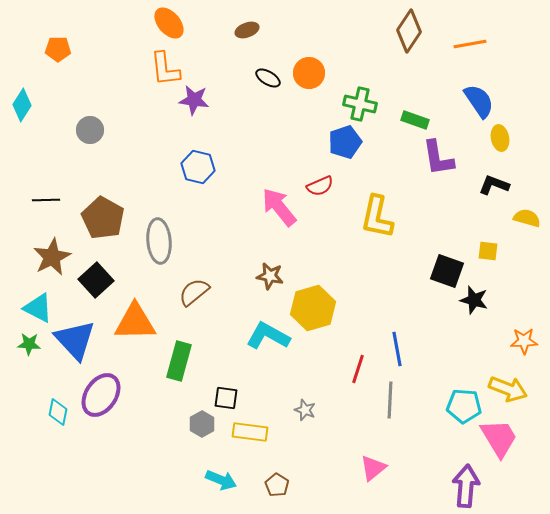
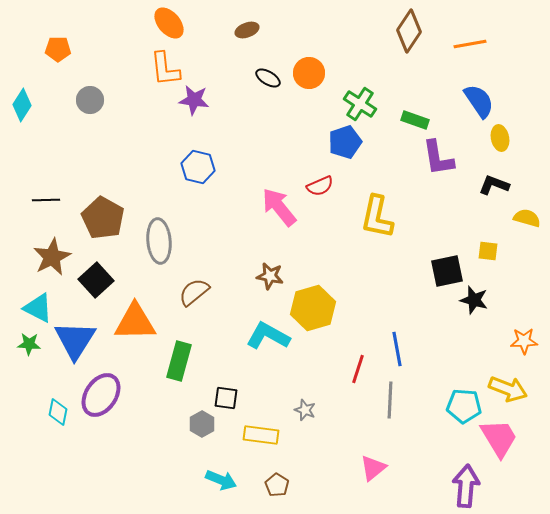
green cross at (360, 104): rotated 20 degrees clockwise
gray circle at (90, 130): moved 30 px up
black square at (447, 271): rotated 32 degrees counterclockwise
blue triangle at (75, 340): rotated 15 degrees clockwise
yellow rectangle at (250, 432): moved 11 px right, 3 px down
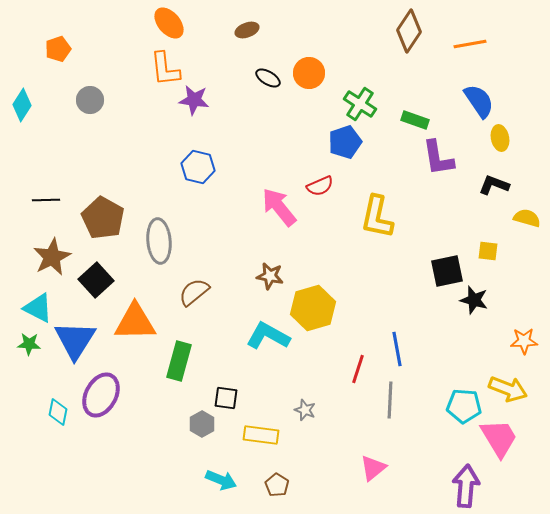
orange pentagon at (58, 49): rotated 20 degrees counterclockwise
purple ellipse at (101, 395): rotated 6 degrees counterclockwise
